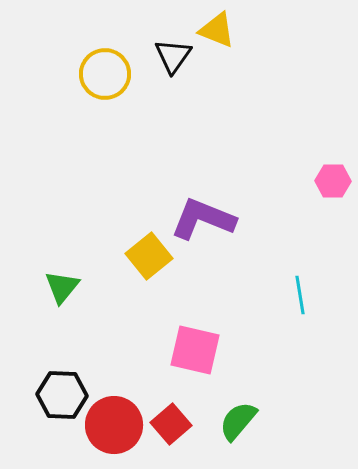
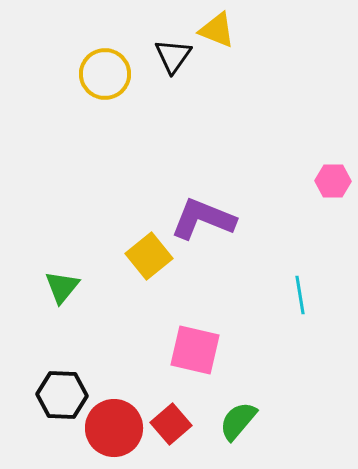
red circle: moved 3 px down
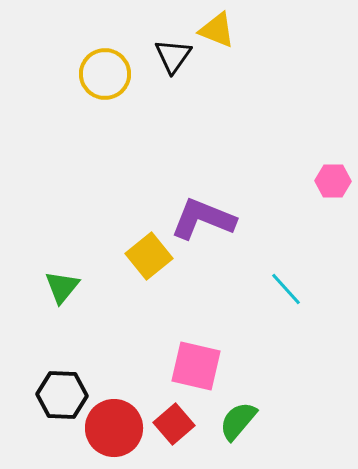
cyan line: moved 14 px left, 6 px up; rotated 33 degrees counterclockwise
pink square: moved 1 px right, 16 px down
red square: moved 3 px right
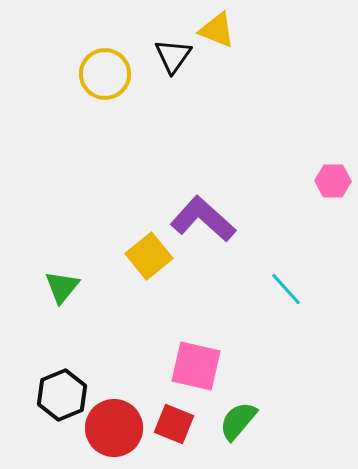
purple L-shape: rotated 20 degrees clockwise
black hexagon: rotated 24 degrees counterclockwise
red square: rotated 27 degrees counterclockwise
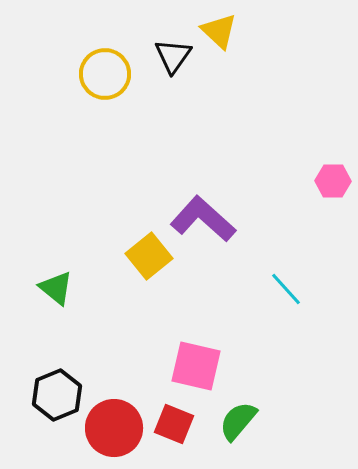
yellow triangle: moved 2 px right, 1 px down; rotated 21 degrees clockwise
green triangle: moved 6 px left, 1 px down; rotated 30 degrees counterclockwise
black hexagon: moved 5 px left
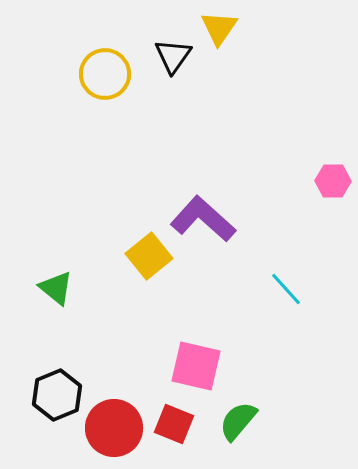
yellow triangle: moved 3 px up; rotated 21 degrees clockwise
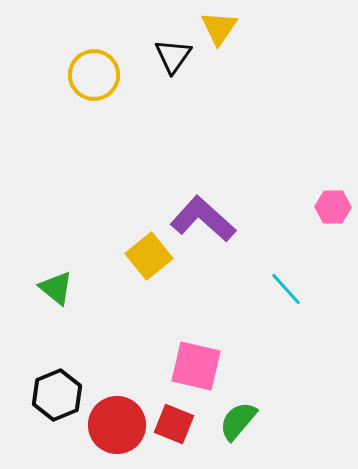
yellow circle: moved 11 px left, 1 px down
pink hexagon: moved 26 px down
red circle: moved 3 px right, 3 px up
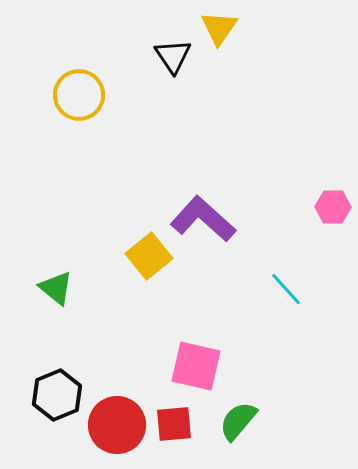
black triangle: rotated 9 degrees counterclockwise
yellow circle: moved 15 px left, 20 px down
red square: rotated 27 degrees counterclockwise
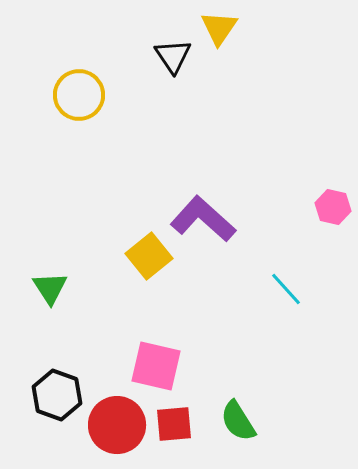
pink hexagon: rotated 12 degrees clockwise
green triangle: moved 6 px left; rotated 18 degrees clockwise
pink square: moved 40 px left
black hexagon: rotated 18 degrees counterclockwise
green semicircle: rotated 72 degrees counterclockwise
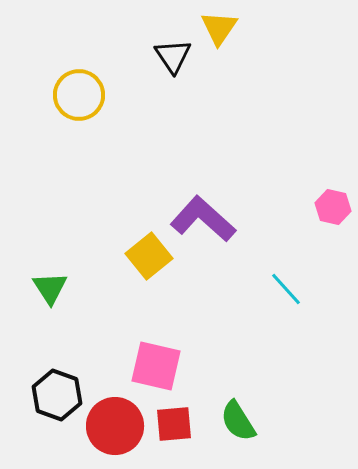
red circle: moved 2 px left, 1 px down
